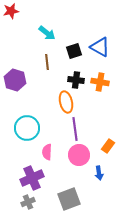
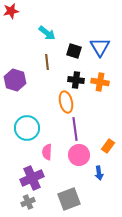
blue triangle: rotated 30 degrees clockwise
black square: rotated 35 degrees clockwise
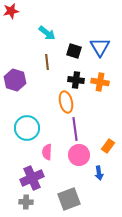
gray cross: moved 2 px left; rotated 24 degrees clockwise
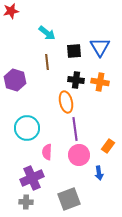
black square: rotated 21 degrees counterclockwise
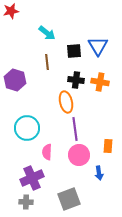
blue triangle: moved 2 px left, 1 px up
orange rectangle: rotated 32 degrees counterclockwise
